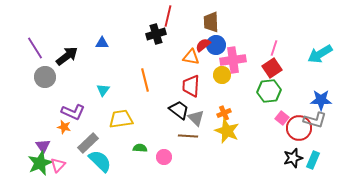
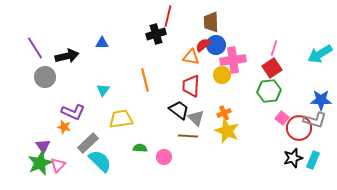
black arrow: rotated 25 degrees clockwise
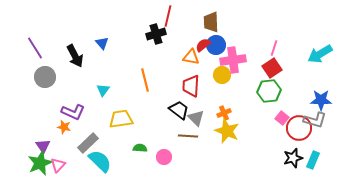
blue triangle: rotated 48 degrees clockwise
black arrow: moved 8 px right; rotated 75 degrees clockwise
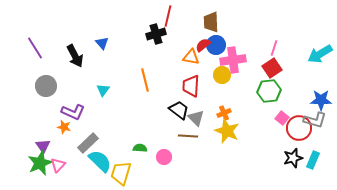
gray circle: moved 1 px right, 9 px down
yellow trapezoid: moved 54 px down; rotated 65 degrees counterclockwise
